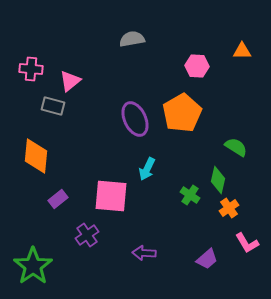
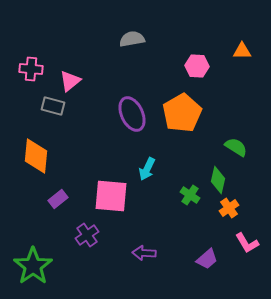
purple ellipse: moved 3 px left, 5 px up
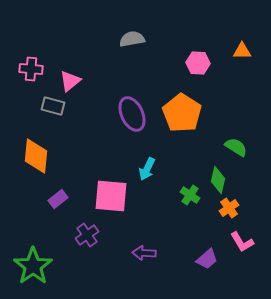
pink hexagon: moved 1 px right, 3 px up
orange pentagon: rotated 9 degrees counterclockwise
pink L-shape: moved 5 px left, 1 px up
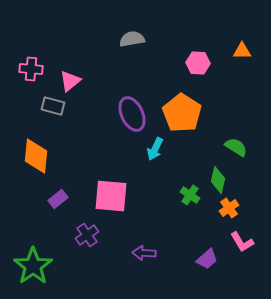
cyan arrow: moved 8 px right, 20 px up
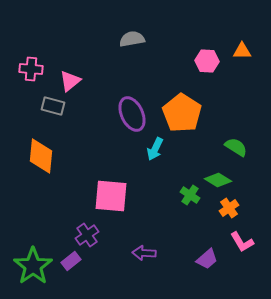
pink hexagon: moved 9 px right, 2 px up
orange diamond: moved 5 px right
green diamond: rotated 72 degrees counterclockwise
purple rectangle: moved 13 px right, 62 px down
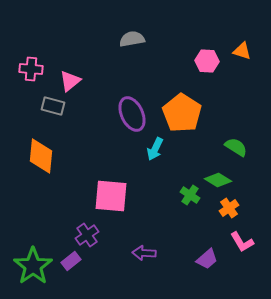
orange triangle: rotated 18 degrees clockwise
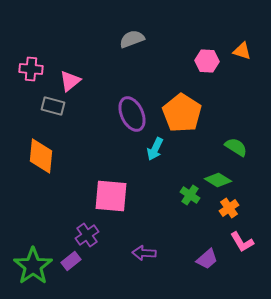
gray semicircle: rotated 10 degrees counterclockwise
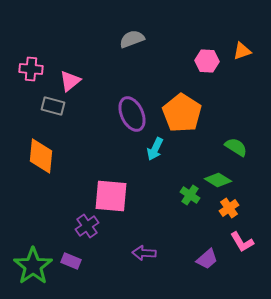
orange triangle: rotated 36 degrees counterclockwise
purple cross: moved 9 px up
purple rectangle: rotated 60 degrees clockwise
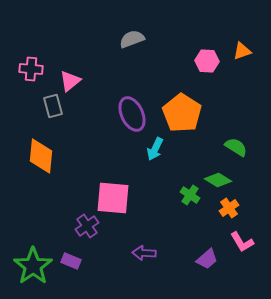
gray rectangle: rotated 60 degrees clockwise
pink square: moved 2 px right, 2 px down
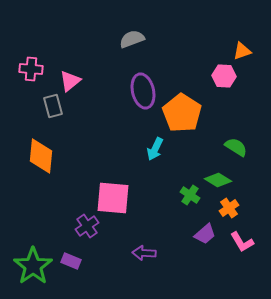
pink hexagon: moved 17 px right, 15 px down
purple ellipse: moved 11 px right, 23 px up; rotated 12 degrees clockwise
purple trapezoid: moved 2 px left, 25 px up
